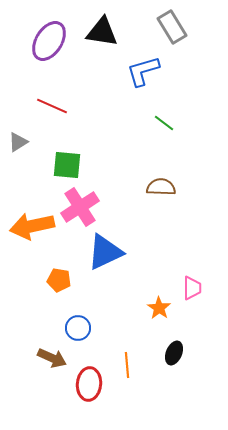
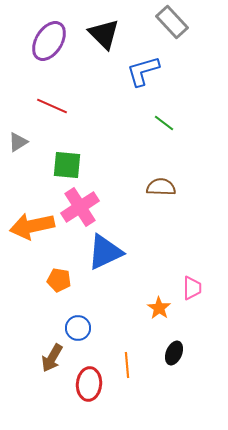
gray rectangle: moved 5 px up; rotated 12 degrees counterclockwise
black triangle: moved 2 px right, 2 px down; rotated 36 degrees clockwise
brown arrow: rotated 96 degrees clockwise
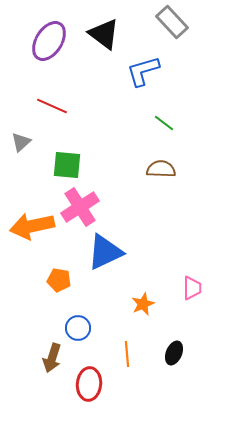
black triangle: rotated 8 degrees counterclockwise
gray triangle: moved 3 px right; rotated 10 degrees counterclockwise
brown semicircle: moved 18 px up
orange star: moved 16 px left, 4 px up; rotated 15 degrees clockwise
brown arrow: rotated 12 degrees counterclockwise
orange line: moved 11 px up
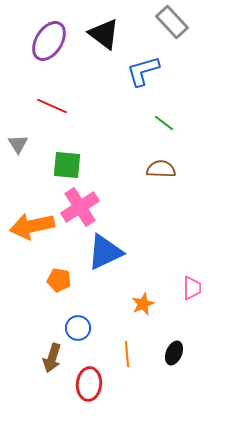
gray triangle: moved 3 px left, 2 px down; rotated 20 degrees counterclockwise
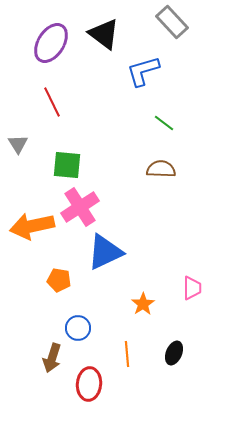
purple ellipse: moved 2 px right, 2 px down
red line: moved 4 px up; rotated 40 degrees clockwise
orange star: rotated 10 degrees counterclockwise
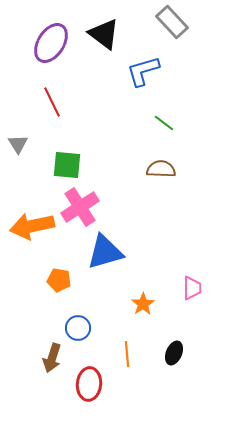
blue triangle: rotated 9 degrees clockwise
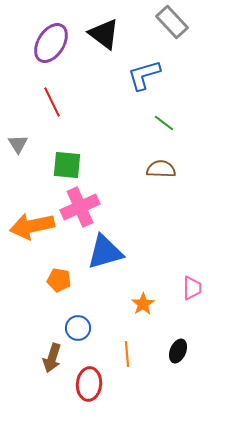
blue L-shape: moved 1 px right, 4 px down
pink cross: rotated 9 degrees clockwise
black ellipse: moved 4 px right, 2 px up
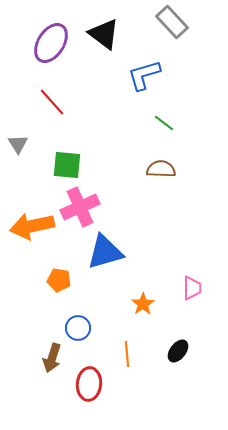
red line: rotated 16 degrees counterclockwise
black ellipse: rotated 15 degrees clockwise
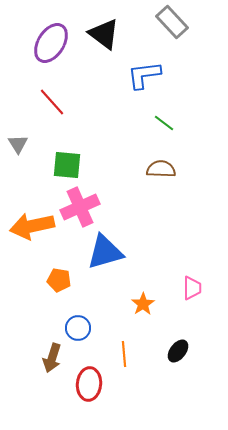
blue L-shape: rotated 9 degrees clockwise
orange line: moved 3 px left
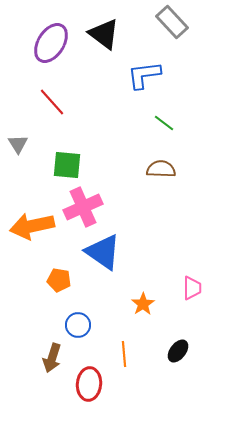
pink cross: moved 3 px right
blue triangle: moved 2 px left; rotated 51 degrees clockwise
blue circle: moved 3 px up
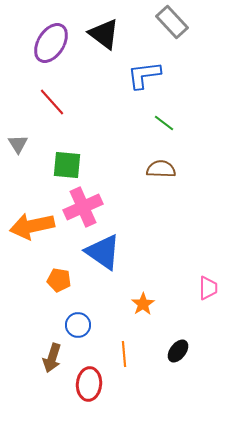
pink trapezoid: moved 16 px right
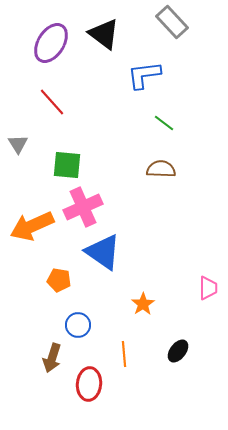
orange arrow: rotated 12 degrees counterclockwise
